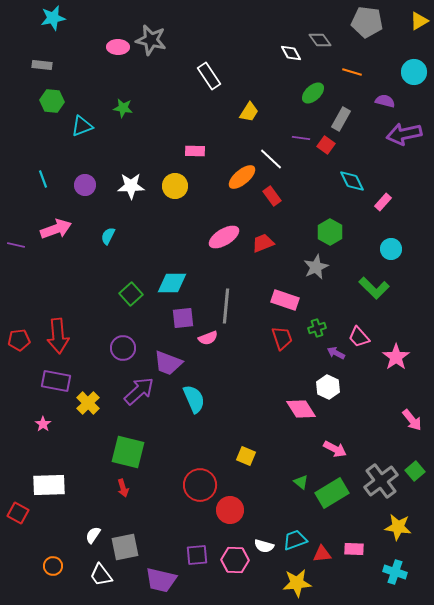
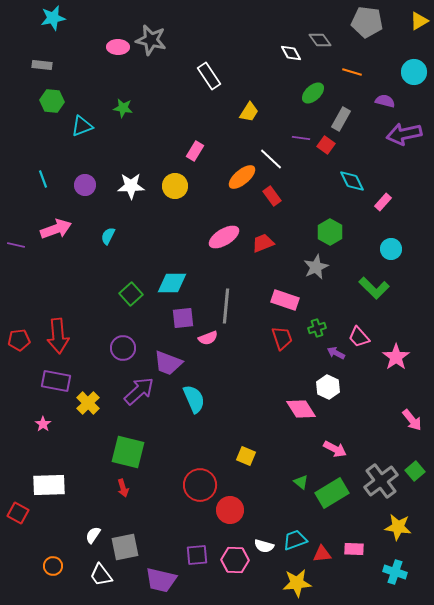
pink rectangle at (195, 151): rotated 60 degrees counterclockwise
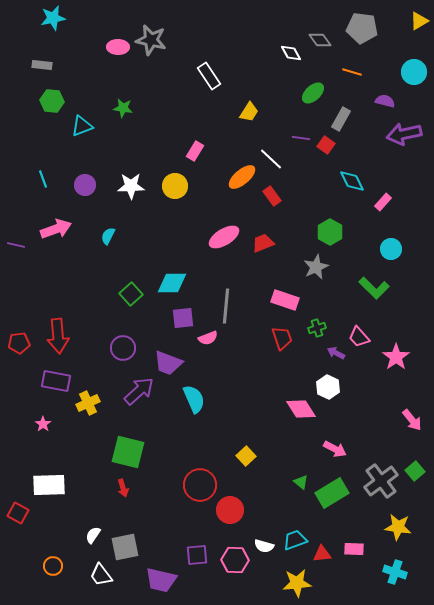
gray pentagon at (367, 22): moved 5 px left, 6 px down
red pentagon at (19, 340): moved 3 px down
yellow cross at (88, 403): rotated 20 degrees clockwise
yellow square at (246, 456): rotated 24 degrees clockwise
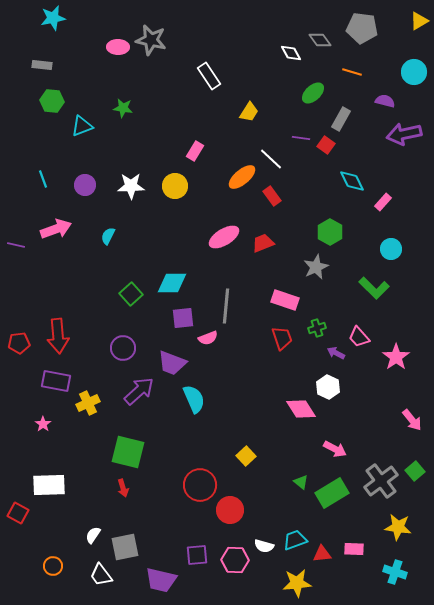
purple trapezoid at (168, 363): moved 4 px right
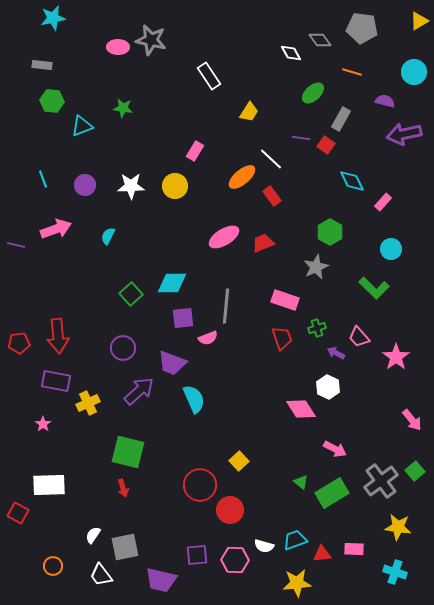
yellow square at (246, 456): moved 7 px left, 5 px down
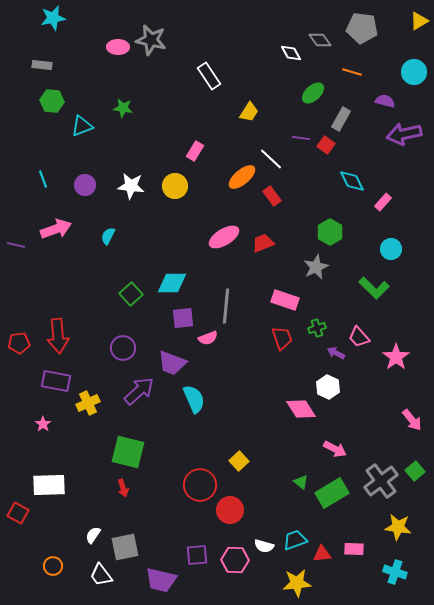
white star at (131, 186): rotated 8 degrees clockwise
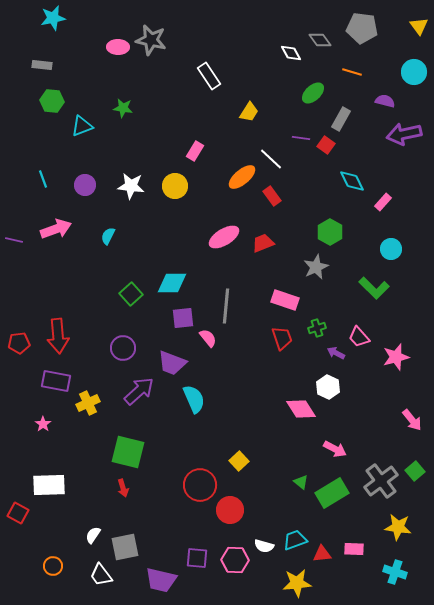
yellow triangle at (419, 21): moved 5 px down; rotated 36 degrees counterclockwise
purple line at (16, 245): moved 2 px left, 5 px up
pink semicircle at (208, 338): rotated 108 degrees counterclockwise
pink star at (396, 357): rotated 20 degrees clockwise
purple square at (197, 555): moved 3 px down; rotated 10 degrees clockwise
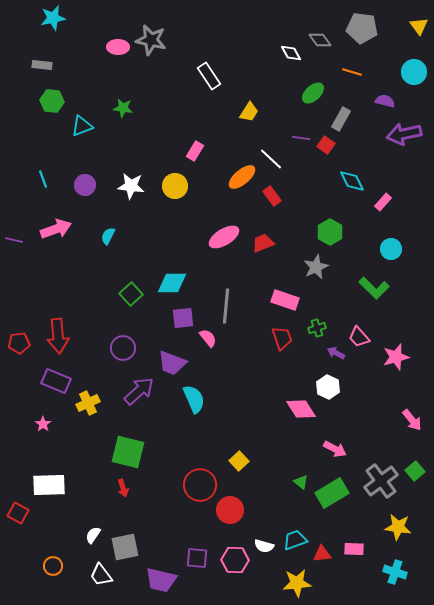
purple rectangle at (56, 381): rotated 12 degrees clockwise
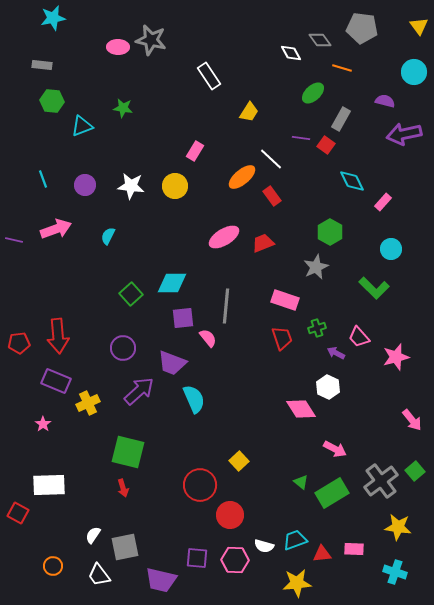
orange line at (352, 72): moved 10 px left, 4 px up
red circle at (230, 510): moved 5 px down
white trapezoid at (101, 575): moved 2 px left
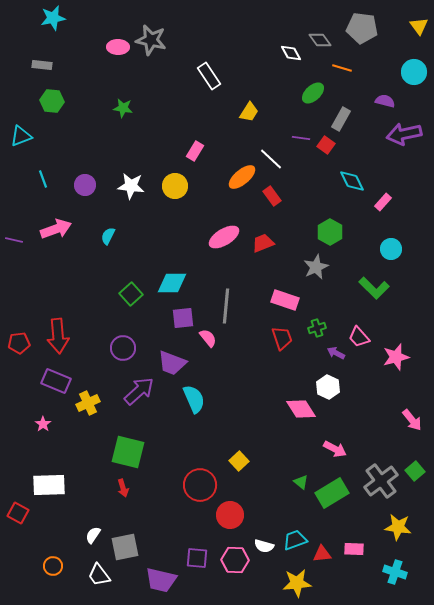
cyan triangle at (82, 126): moved 61 px left, 10 px down
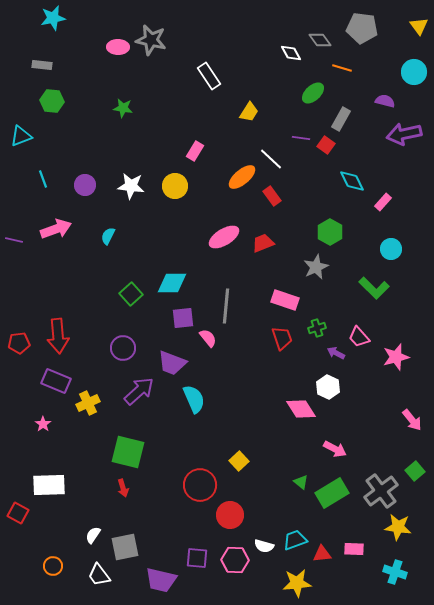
gray cross at (381, 481): moved 10 px down
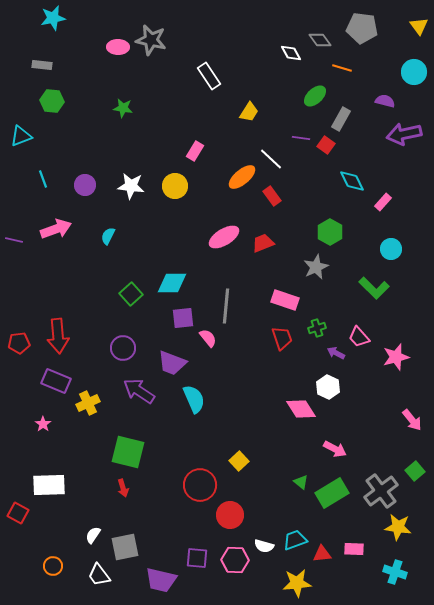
green ellipse at (313, 93): moved 2 px right, 3 px down
purple arrow at (139, 391): rotated 104 degrees counterclockwise
